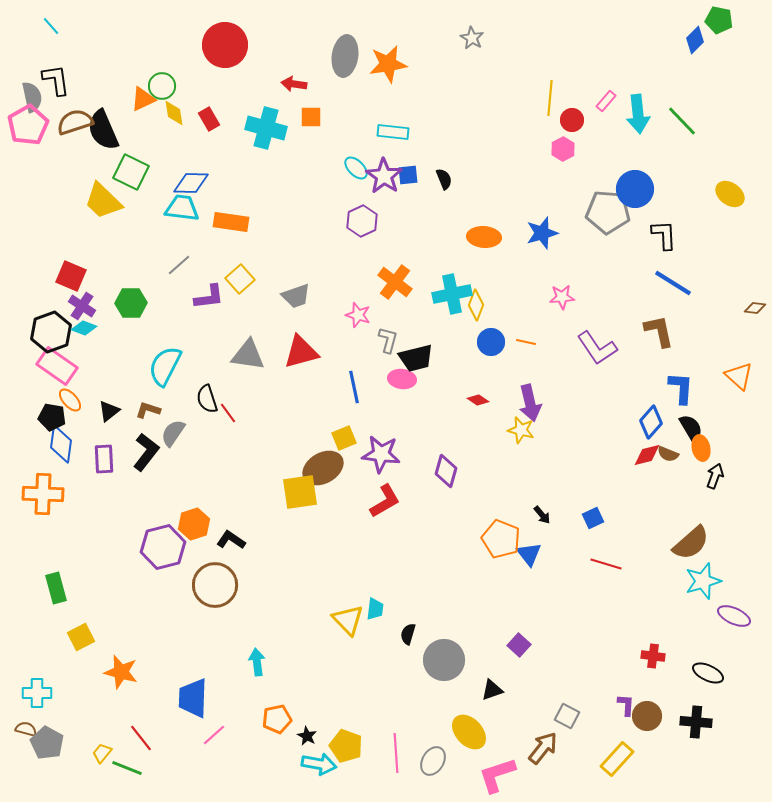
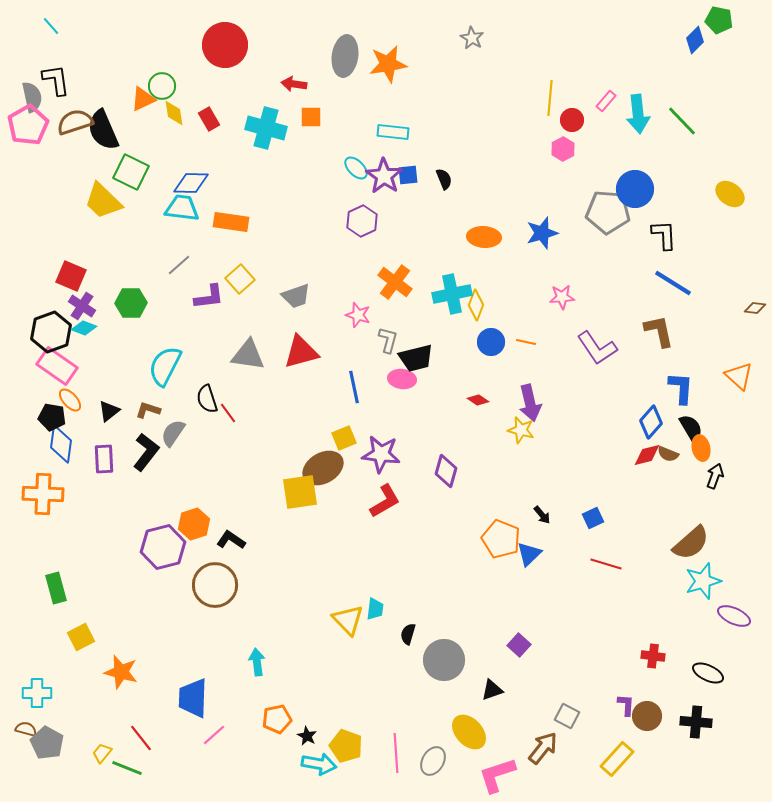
blue triangle at (529, 554): rotated 24 degrees clockwise
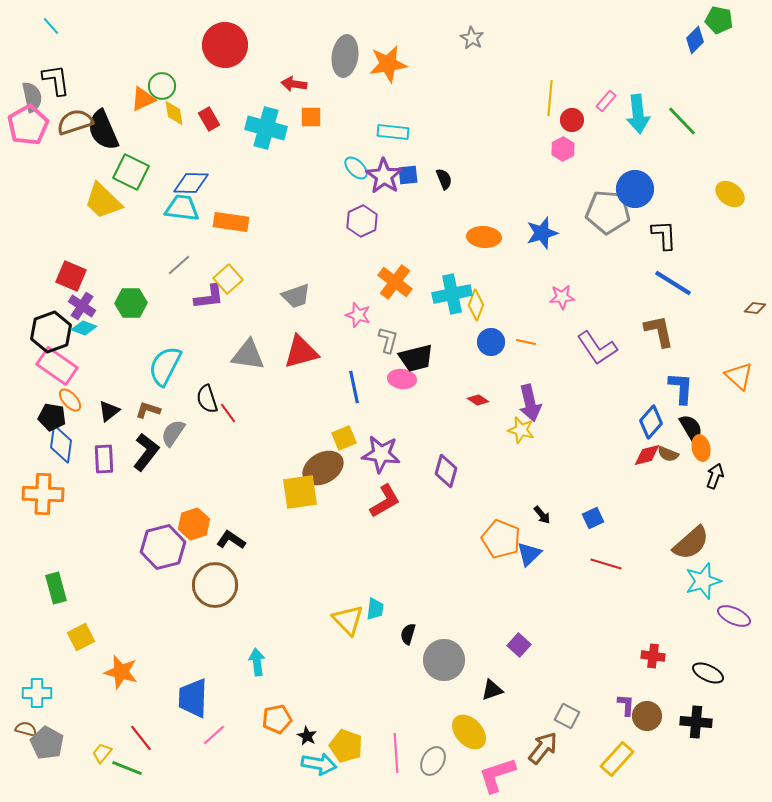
yellow square at (240, 279): moved 12 px left
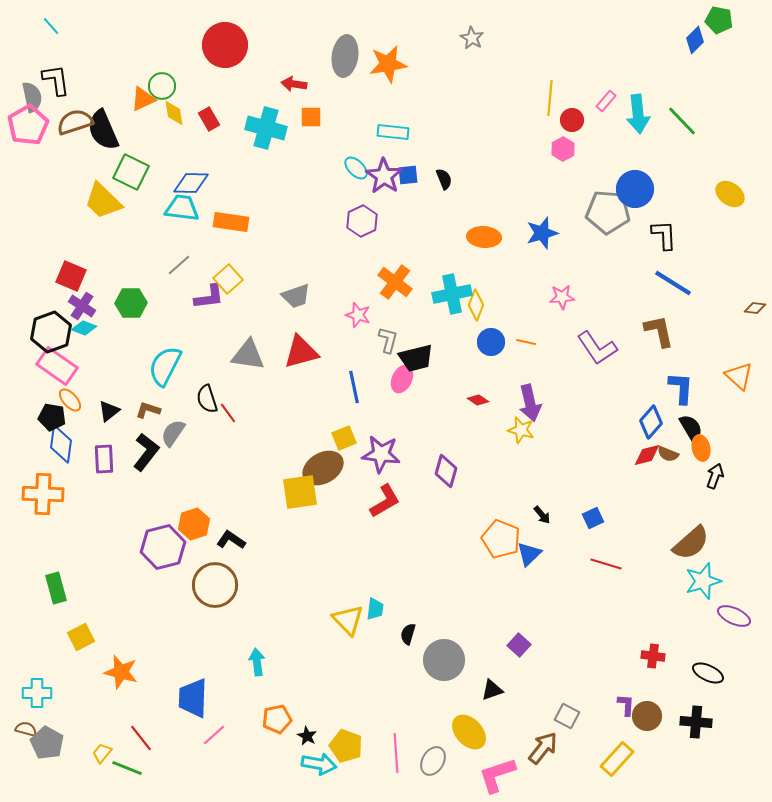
pink ellipse at (402, 379): rotated 72 degrees counterclockwise
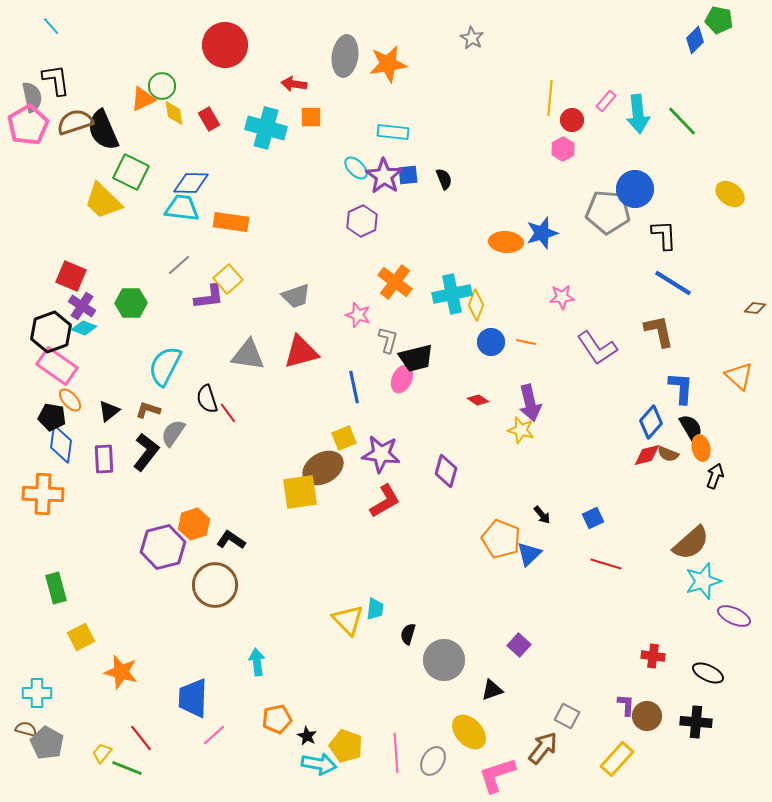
orange ellipse at (484, 237): moved 22 px right, 5 px down
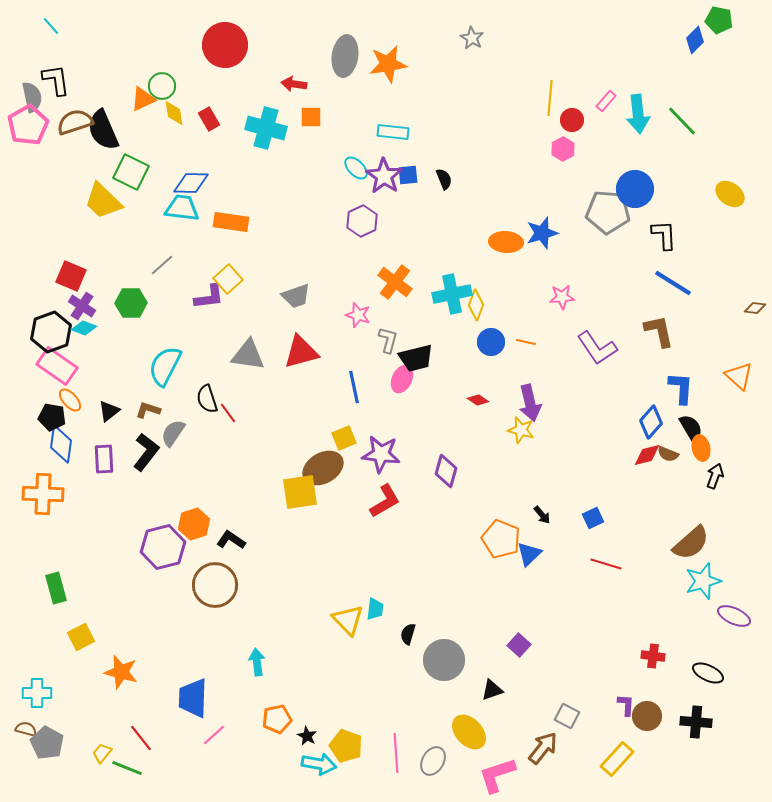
gray line at (179, 265): moved 17 px left
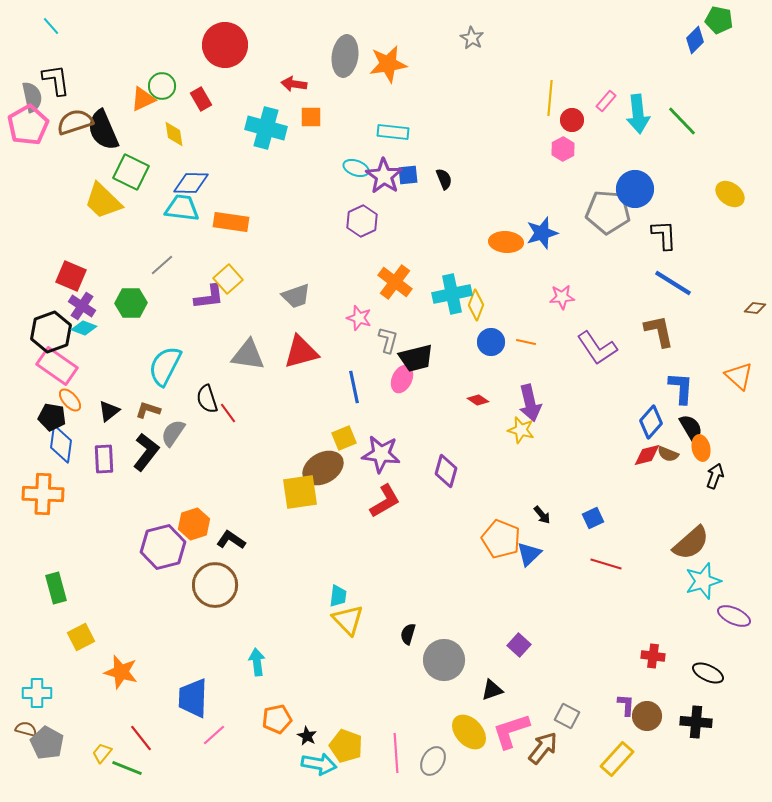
yellow diamond at (174, 113): moved 21 px down
red rectangle at (209, 119): moved 8 px left, 20 px up
cyan ellipse at (356, 168): rotated 25 degrees counterclockwise
pink star at (358, 315): moved 1 px right, 3 px down
cyan trapezoid at (375, 609): moved 37 px left, 13 px up
pink L-shape at (497, 775): moved 14 px right, 44 px up
